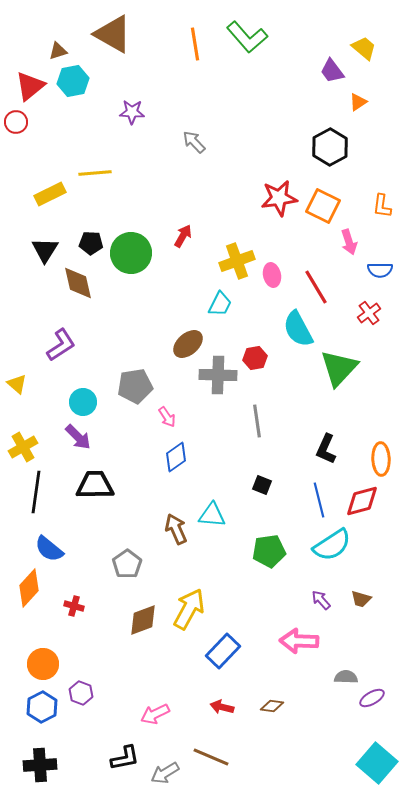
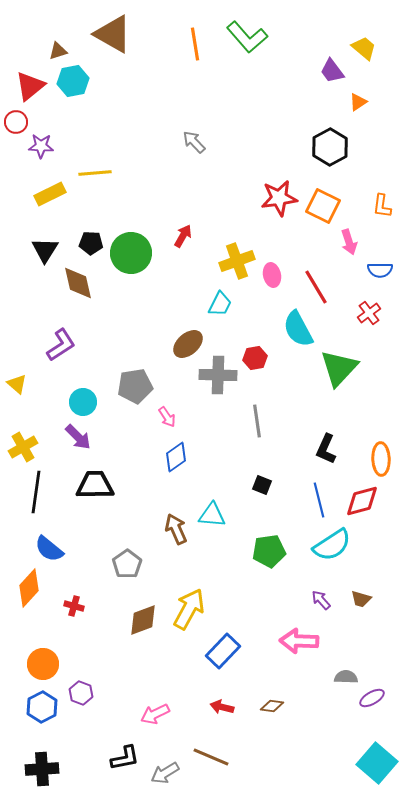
purple star at (132, 112): moved 91 px left, 34 px down
black cross at (40, 765): moved 2 px right, 4 px down
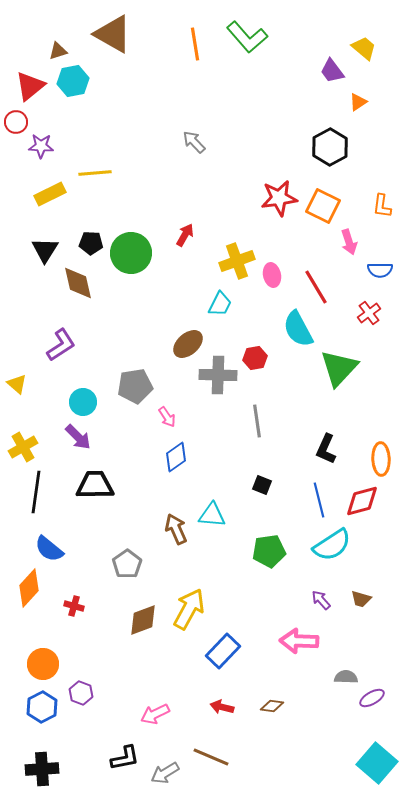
red arrow at (183, 236): moved 2 px right, 1 px up
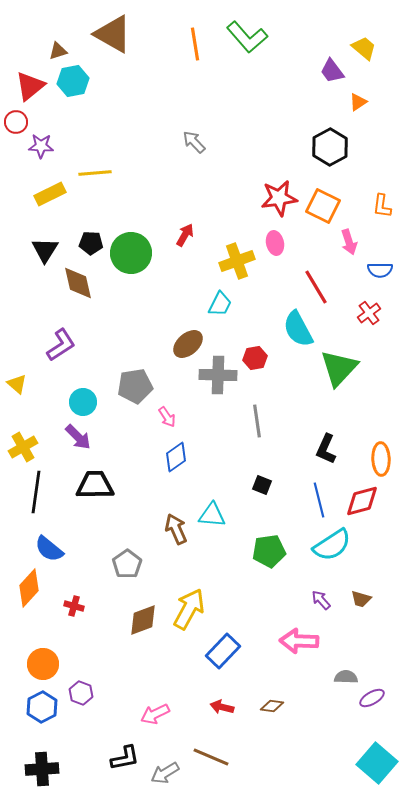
pink ellipse at (272, 275): moved 3 px right, 32 px up
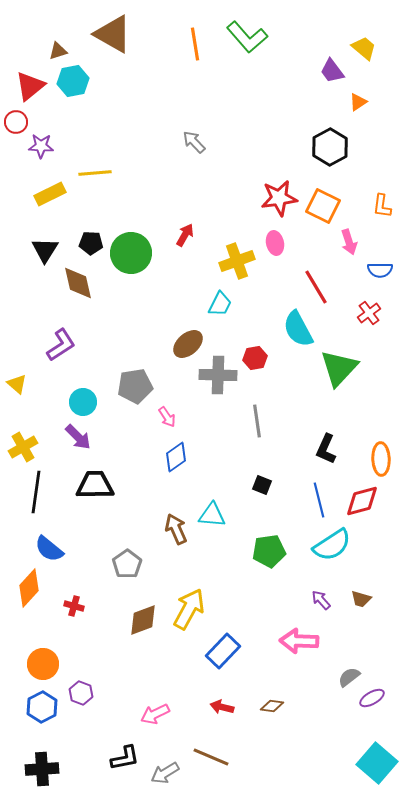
gray semicircle at (346, 677): moved 3 px right; rotated 40 degrees counterclockwise
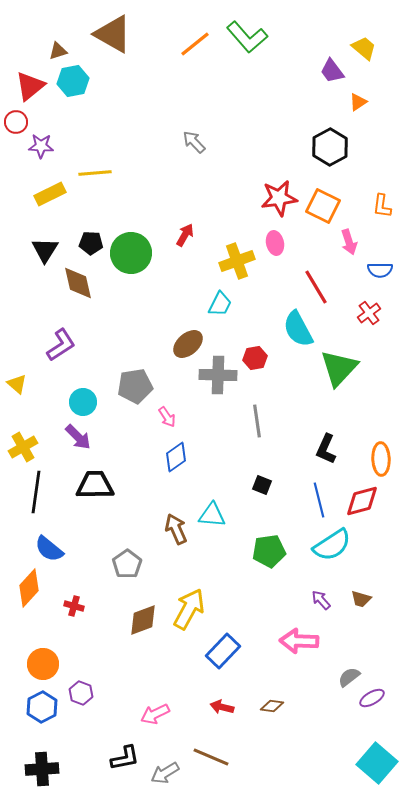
orange line at (195, 44): rotated 60 degrees clockwise
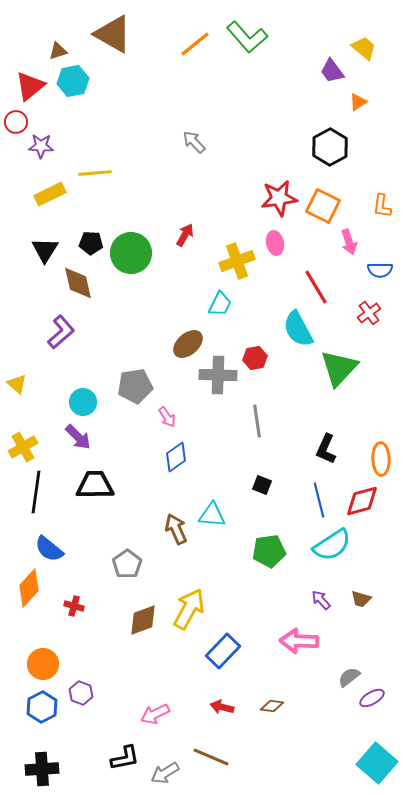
purple L-shape at (61, 345): moved 13 px up; rotated 8 degrees counterclockwise
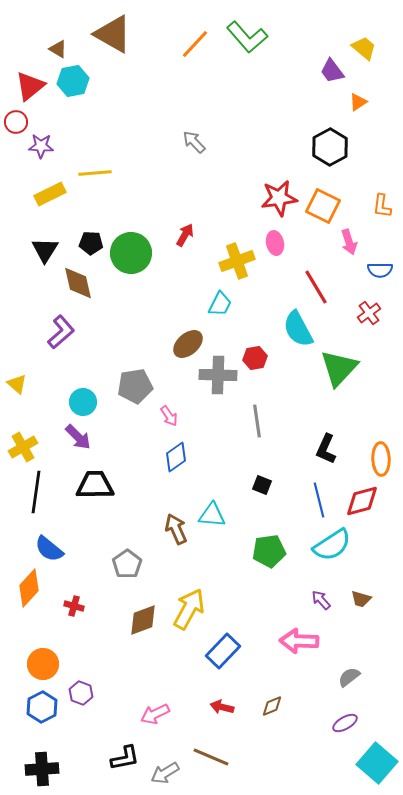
orange line at (195, 44): rotated 8 degrees counterclockwise
brown triangle at (58, 51): moved 2 px up; rotated 48 degrees clockwise
pink arrow at (167, 417): moved 2 px right, 1 px up
purple ellipse at (372, 698): moved 27 px left, 25 px down
brown diamond at (272, 706): rotated 30 degrees counterclockwise
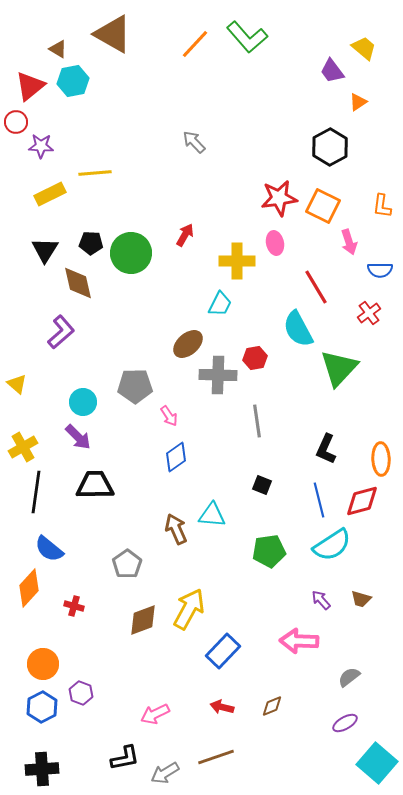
yellow cross at (237, 261): rotated 20 degrees clockwise
gray pentagon at (135, 386): rotated 8 degrees clockwise
brown line at (211, 757): moved 5 px right; rotated 42 degrees counterclockwise
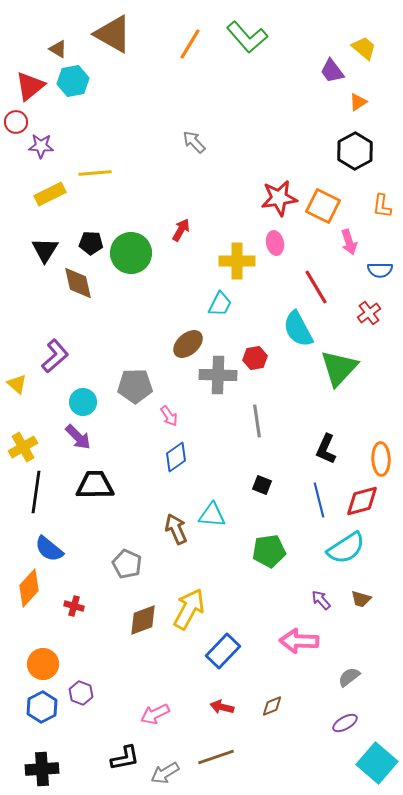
orange line at (195, 44): moved 5 px left; rotated 12 degrees counterclockwise
black hexagon at (330, 147): moved 25 px right, 4 px down
red arrow at (185, 235): moved 4 px left, 5 px up
purple L-shape at (61, 332): moved 6 px left, 24 px down
cyan semicircle at (332, 545): moved 14 px right, 3 px down
gray pentagon at (127, 564): rotated 12 degrees counterclockwise
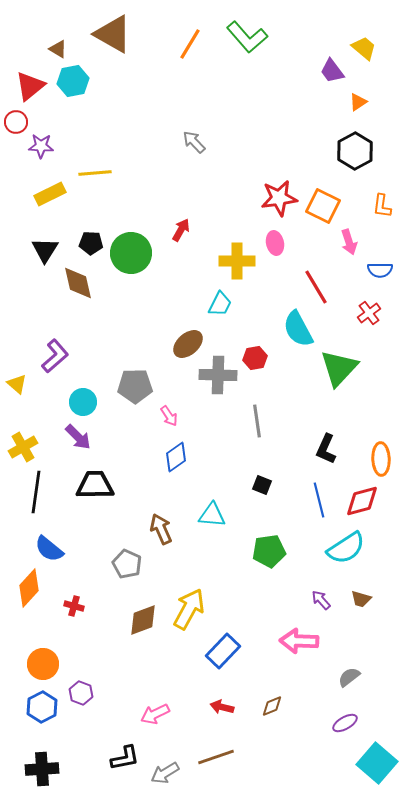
brown arrow at (176, 529): moved 15 px left
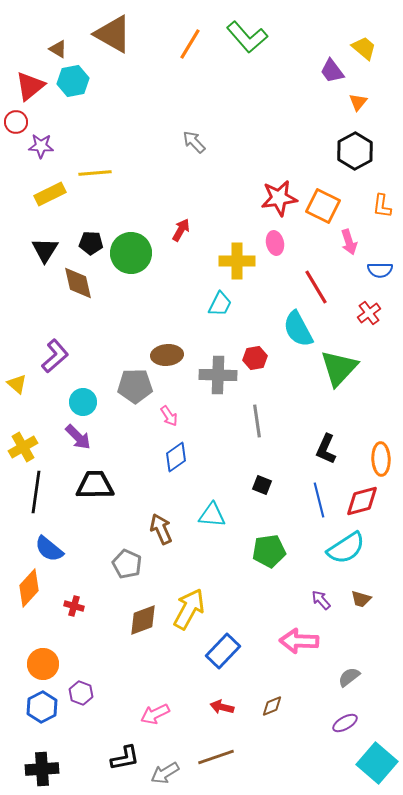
orange triangle at (358, 102): rotated 18 degrees counterclockwise
brown ellipse at (188, 344): moved 21 px left, 11 px down; rotated 36 degrees clockwise
